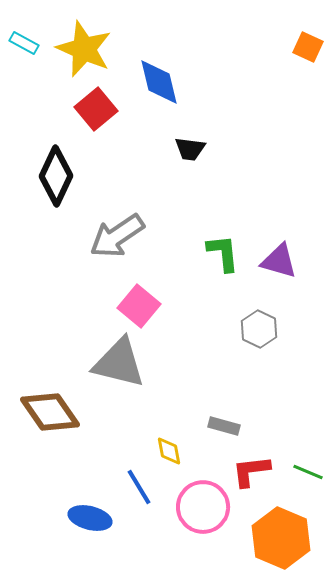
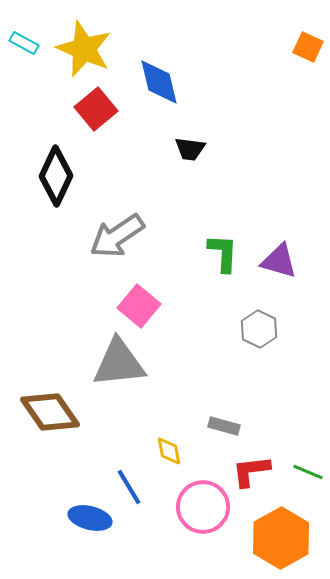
green L-shape: rotated 9 degrees clockwise
gray triangle: rotated 20 degrees counterclockwise
blue line: moved 10 px left
orange hexagon: rotated 8 degrees clockwise
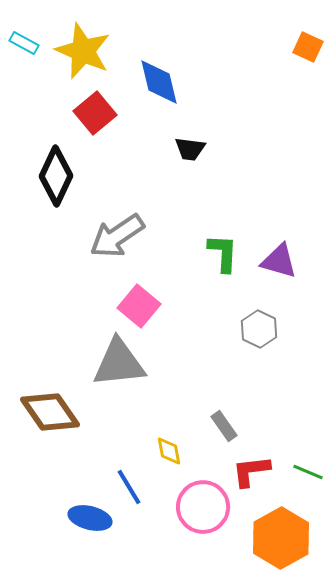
yellow star: moved 1 px left, 2 px down
red square: moved 1 px left, 4 px down
gray rectangle: rotated 40 degrees clockwise
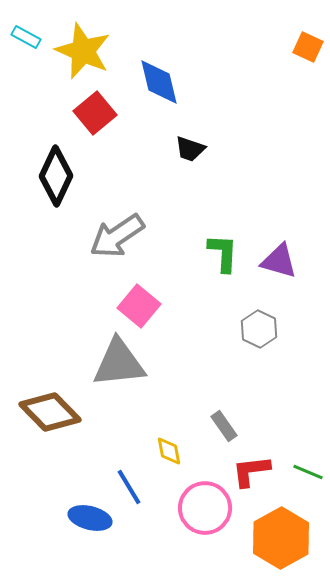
cyan rectangle: moved 2 px right, 6 px up
black trapezoid: rotated 12 degrees clockwise
brown diamond: rotated 10 degrees counterclockwise
pink circle: moved 2 px right, 1 px down
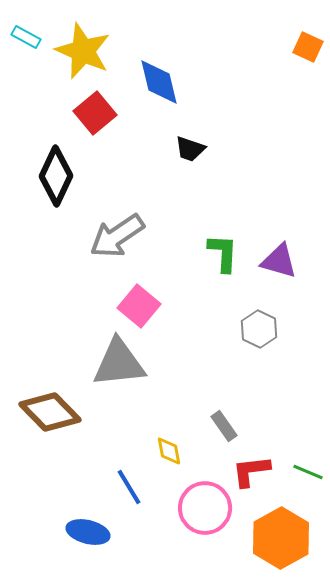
blue ellipse: moved 2 px left, 14 px down
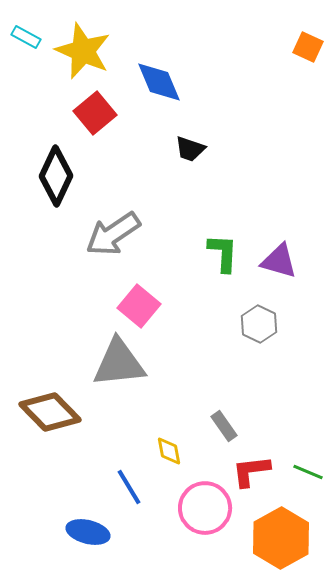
blue diamond: rotated 9 degrees counterclockwise
gray arrow: moved 4 px left, 2 px up
gray hexagon: moved 5 px up
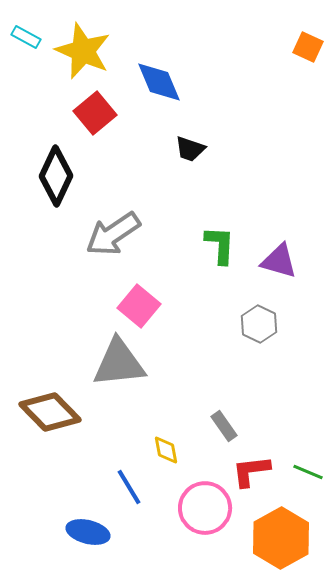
green L-shape: moved 3 px left, 8 px up
yellow diamond: moved 3 px left, 1 px up
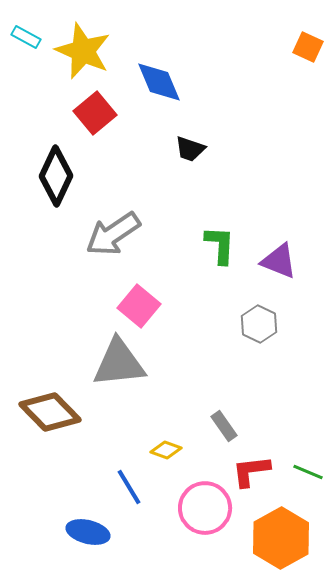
purple triangle: rotated 6 degrees clockwise
yellow diamond: rotated 60 degrees counterclockwise
